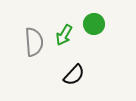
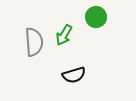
green circle: moved 2 px right, 7 px up
black semicircle: rotated 30 degrees clockwise
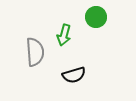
green arrow: rotated 15 degrees counterclockwise
gray semicircle: moved 1 px right, 10 px down
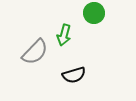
green circle: moved 2 px left, 4 px up
gray semicircle: rotated 48 degrees clockwise
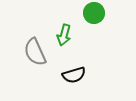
gray semicircle: rotated 112 degrees clockwise
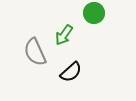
green arrow: rotated 20 degrees clockwise
black semicircle: moved 3 px left, 3 px up; rotated 25 degrees counterclockwise
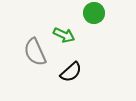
green arrow: rotated 100 degrees counterclockwise
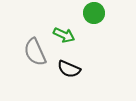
black semicircle: moved 2 px left, 3 px up; rotated 65 degrees clockwise
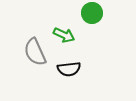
green circle: moved 2 px left
black semicircle: rotated 30 degrees counterclockwise
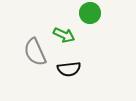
green circle: moved 2 px left
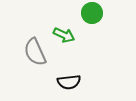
green circle: moved 2 px right
black semicircle: moved 13 px down
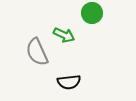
gray semicircle: moved 2 px right
